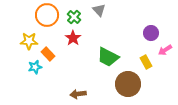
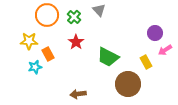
purple circle: moved 4 px right
red star: moved 3 px right, 4 px down
orange rectangle: rotated 16 degrees clockwise
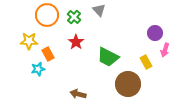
pink arrow: rotated 40 degrees counterclockwise
cyan star: moved 3 px right, 2 px down
brown arrow: rotated 21 degrees clockwise
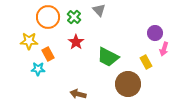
orange circle: moved 1 px right, 2 px down
pink arrow: moved 1 px left, 1 px up
cyan star: rotated 16 degrees clockwise
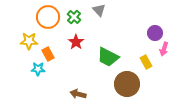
brown circle: moved 1 px left
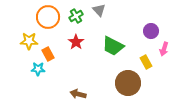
green cross: moved 2 px right, 1 px up; rotated 16 degrees clockwise
purple circle: moved 4 px left, 2 px up
green trapezoid: moved 5 px right, 11 px up
brown circle: moved 1 px right, 1 px up
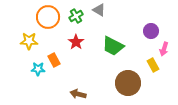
gray triangle: rotated 16 degrees counterclockwise
orange rectangle: moved 6 px right, 6 px down
yellow rectangle: moved 7 px right, 3 px down
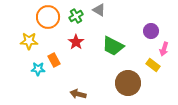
yellow rectangle: rotated 24 degrees counterclockwise
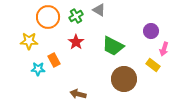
brown circle: moved 4 px left, 4 px up
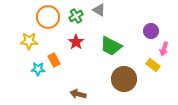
green trapezoid: moved 2 px left
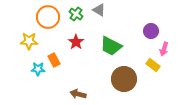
green cross: moved 2 px up; rotated 24 degrees counterclockwise
